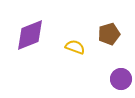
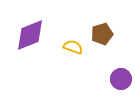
brown pentagon: moved 7 px left
yellow semicircle: moved 2 px left
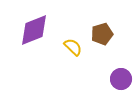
purple diamond: moved 4 px right, 5 px up
yellow semicircle: rotated 24 degrees clockwise
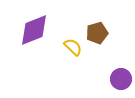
brown pentagon: moved 5 px left, 1 px up
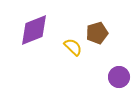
purple circle: moved 2 px left, 2 px up
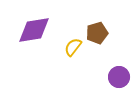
purple diamond: rotated 12 degrees clockwise
yellow semicircle: rotated 96 degrees counterclockwise
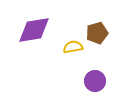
yellow semicircle: rotated 42 degrees clockwise
purple circle: moved 24 px left, 4 px down
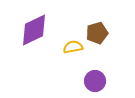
purple diamond: rotated 16 degrees counterclockwise
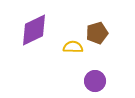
yellow semicircle: rotated 12 degrees clockwise
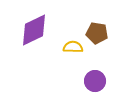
brown pentagon: rotated 25 degrees clockwise
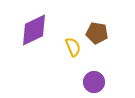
yellow semicircle: rotated 66 degrees clockwise
purple circle: moved 1 px left, 1 px down
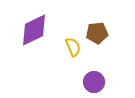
brown pentagon: rotated 15 degrees counterclockwise
